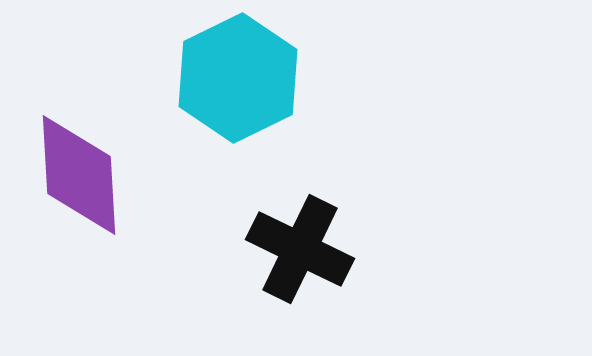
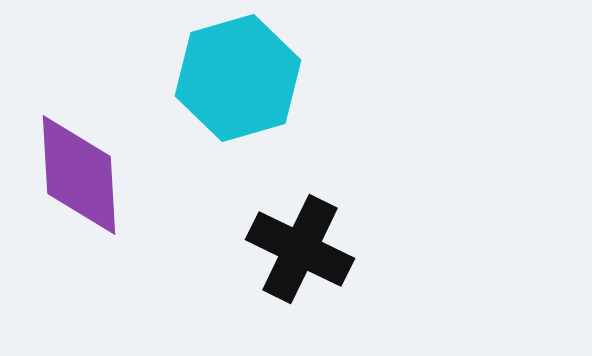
cyan hexagon: rotated 10 degrees clockwise
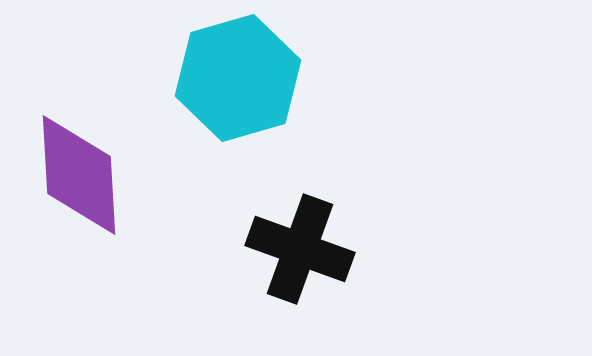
black cross: rotated 6 degrees counterclockwise
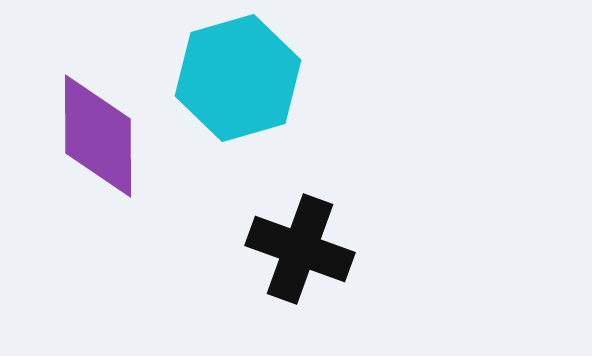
purple diamond: moved 19 px right, 39 px up; rotated 3 degrees clockwise
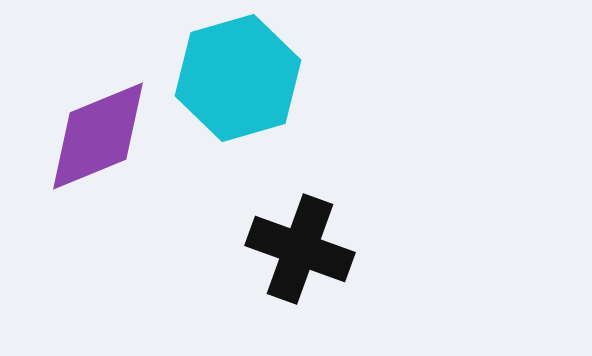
purple diamond: rotated 68 degrees clockwise
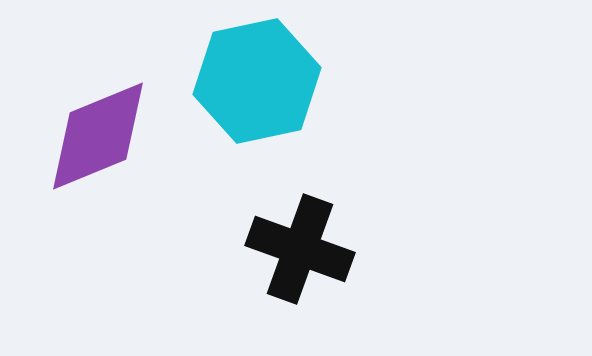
cyan hexagon: moved 19 px right, 3 px down; rotated 4 degrees clockwise
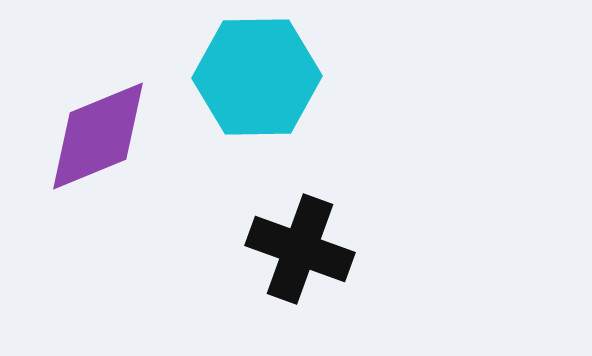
cyan hexagon: moved 4 px up; rotated 11 degrees clockwise
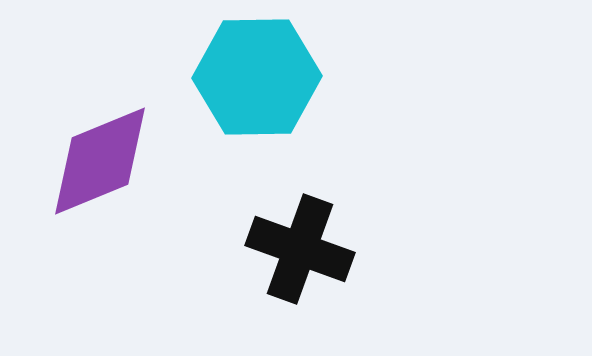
purple diamond: moved 2 px right, 25 px down
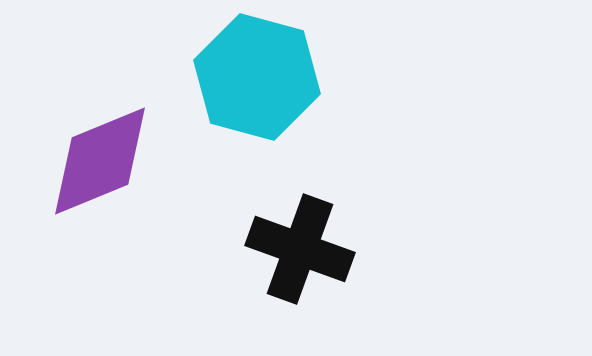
cyan hexagon: rotated 16 degrees clockwise
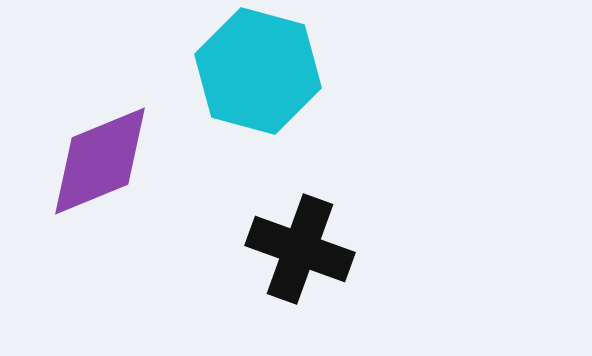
cyan hexagon: moved 1 px right, 6 px up
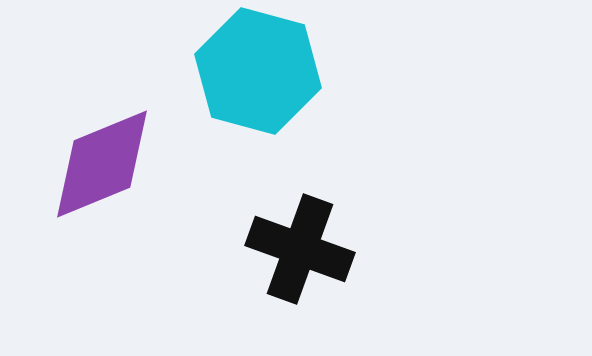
purple diamond: moved 2 px right, 3 px down
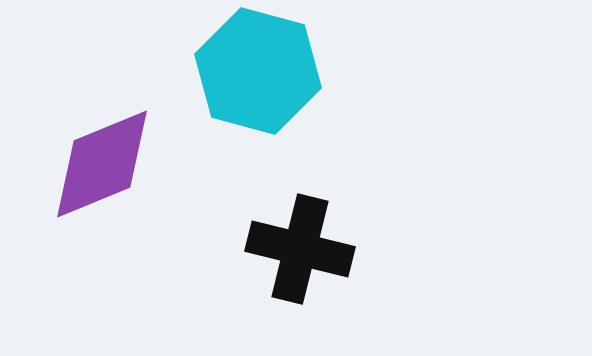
black cross: rotated 6 degrees counterclockwise
